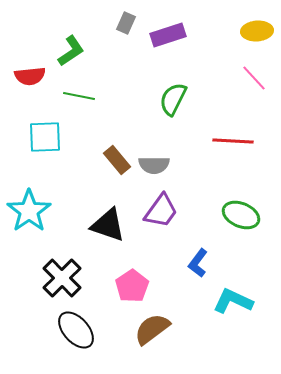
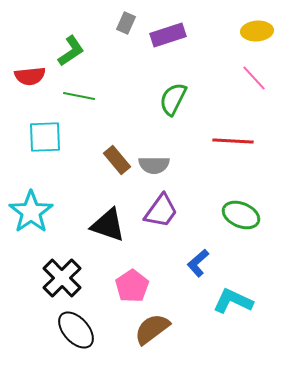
cyan star: moved 2 px right, 1 px down
blue L-shape: rotated 12 degrees clockwise
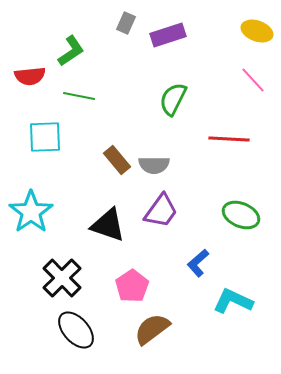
yellow ellipse: rotated 24 degrees clockwise
pink line: moved 1 px left, 2 px down
red line: moved 4 px left, 2 px up
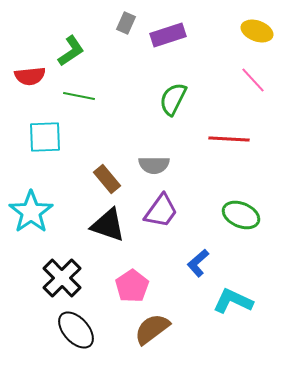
brown rectangle: moved 10 px left, 19 px down
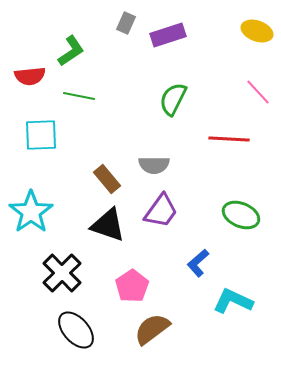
pink line: moved 5 px right, 12 px down
cyan square: moved 4 px left, 2 px up
black cross: moved 5 px up
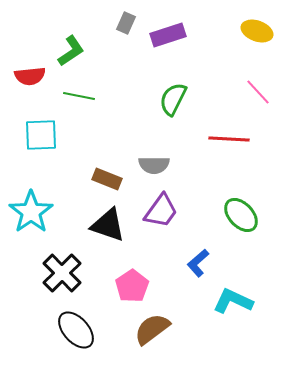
brown rectangle: rotated 28 degrees counterclockwise
green ellipse: rotated 24 degrees clockwise
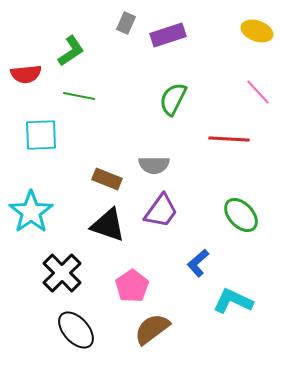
red semicircle: moved 4 px left, 2 px up
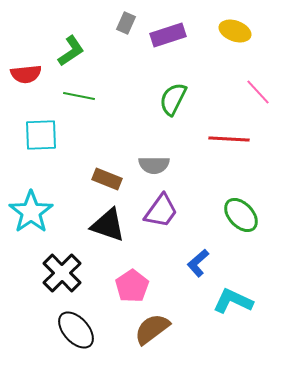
yellow ellipse: moved 22 px left
